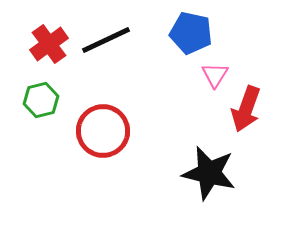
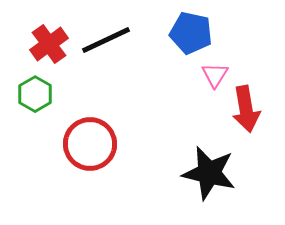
green hexagon: moved 6 px left, 6 px up; rotated 16 degrees counterclockwise
red arrow: rotated 30 degrees counterclockwise
red circle: moved 13 px left, 13 px down
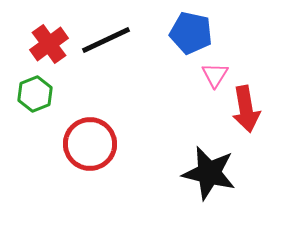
green hexagon: rotated 8 degrees clockwise
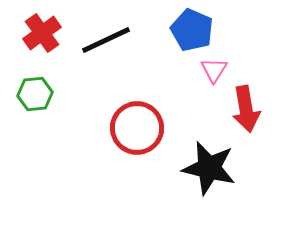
blue pentagon: moved 1 px right, 3 px up; rotated 12 degrees clockwise
red cross: moved 7 px left, 11 px up
pink triangle: moved 1 px left, 5 px up
green hexagon: rotated 16 degrees clockwise
red circle: moved 47 px right, 16 px up
black star: moved 5 px up
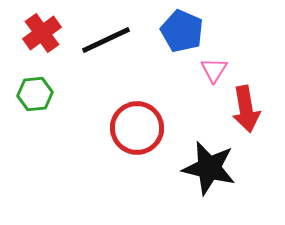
blue pentagon: moved 10 px left, 1 px down
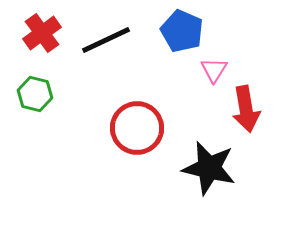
green hexagon: rotated 20 degrees clockwise
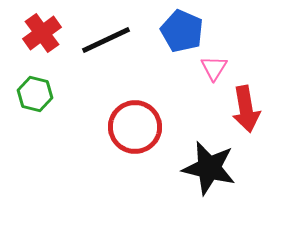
pink triangle: moved 2 px up
red circle: moved 2 px left, 1 px up
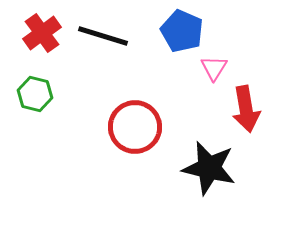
black line: moved 3 px left, 4 px up; rotated 42 degrees clockwise
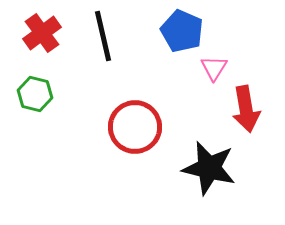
black line: rotated 60 degrees clockwise
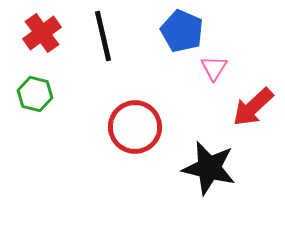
red arrow: moved 7 px right, 2 px up; rotated 57 degrees clockwise
